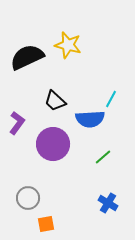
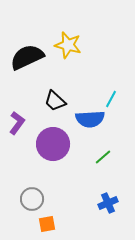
gray circle: moved 4 px right, 1 px down
blue cross: rotated 36 degrees clockwise
orange square: moved 1 px right
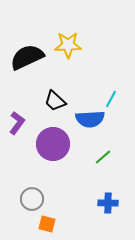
yellow star: rotated 16 degrees counterclockwise
blue cross: rotated 24 degrees clockwise
orange square: rotated 24 degrees clockwise
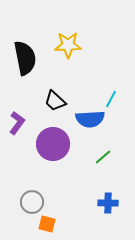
black semicircle: moved 2 px left, 1 px down; rotated 104 degrees clockwise
gray circle: moved 3 px down
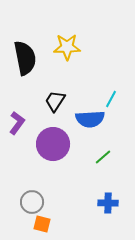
yellow star: moved 1 px left, 2 px down
black trapezoid: rotated 80 degrees clockwise
orange square: moved 5 px left
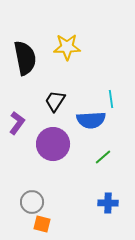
cyan line: rotated 36 degrees counterclockwise
blue semicircle: moved 1 px right, 1 px down
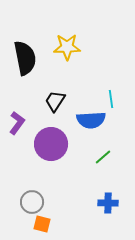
purple circle: moved 2 px left
